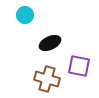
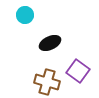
purple square: moved 1 px left, 5 px down; rotated 25 degrees clockwise
brown cross: moved 3 px down
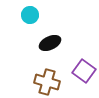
cyan circle: moved 5 px right
purple square: moved 6 px right
